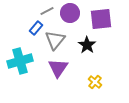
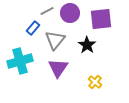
blue rectangle: moved 3 px left
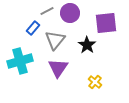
purple square: moved 5 px right, 4 px down
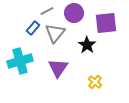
purple circle: moved 4 px right
gray triangle: moved 7 px up
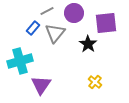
black star: moved 1 px right, 1 px up
purple triangle: moved 17 px left, 17 px down
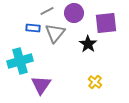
blue rectangle: rotated 56 degrees clockwise
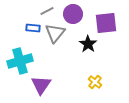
purple circle: moved 1 px left, 1 px down
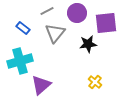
purple circle: moved 4 px right, 1 px up
blue rectangle: moved 10 px left; rotated 32 degrees clockwise
black star: rotated 30 degrees clockwise
purple triangle: rotated 15 degrees clockwise
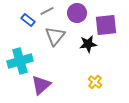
purple square: moved 2 px down
blue rectangle: moved 5 px right, 8 px up
gray triangle: moved 3 px down
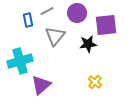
blue rectangle: rotated 40 degrees clockwise
